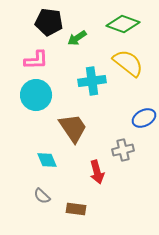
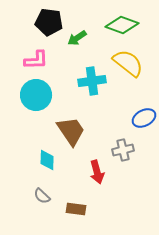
green diamond: moved 1 px left, 1 px down
brown trapezoid: moved 2 px left, 3 px down
cyan diamond: rotated 25 degrees clockwise
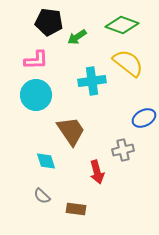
green arrow: moved 1 px up
cyan diamond: moved 1 px left, 1 px down; rotated 20 degrees counterclockwise
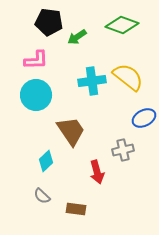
yellow semicircle: moved 14 px down
cyan diamond: rotated 65 degrees clockwise
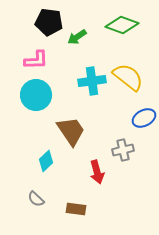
gray semicircle: moved 6 px left, 3 px down
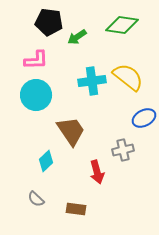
green diamond: rotated 12 degrees counterclockwise
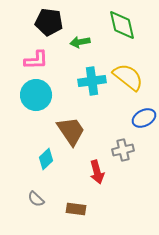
green diamond: rotated 68 degrees clockwise
green arrow: moved 3 px right, 5 px down; rotated 24 degrees clockwise
cyan diamond: moved 2 px up
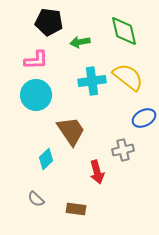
green diamond: moved 2 px right, 6 px down
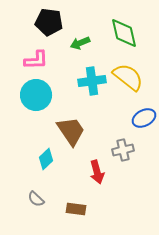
green diamond: moved 2 px down
green arrow: moved 1 px down; rotated 12 degrees counterclockwise
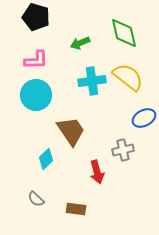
black pentagon: moved 13 px left, 5 px up; rotated 8 degrees clockwise
